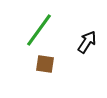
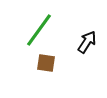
brown square: moved 1 px right, 1 px up
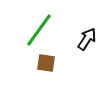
black arrow: moved 3 px up
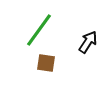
black arrow: moved 1 px right, 3 px down
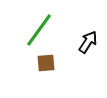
brown square: rotated 12 degrees counterclockwise
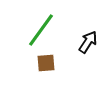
green line: moved 2 px right
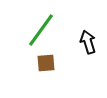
black arrow: rotated 50 degrees counterclockwise
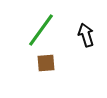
black arrow: moved 2 px left, 7 px up
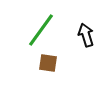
brown square: moved 2 px right; rotated 12 degrees clockwise
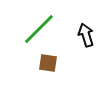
green line: moved 2 px left, 1 px up; rotated 9 degrees clockwise
